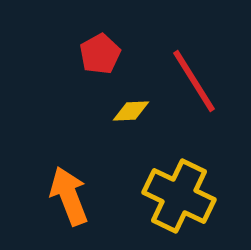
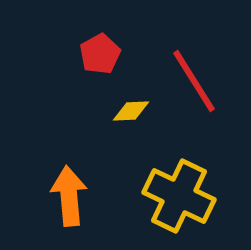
orange arrow: rotated 16 degrees clockwise
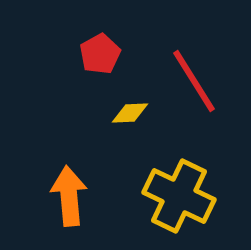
yellow diamond: moved 1 px left, 2 px down
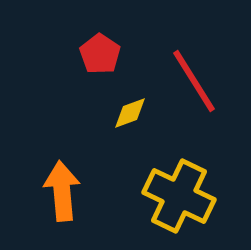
red pentagon: rotated 9 degrees counterclockwise
yellow diamond: rotated 18 degrees counterclockwise
orange arrow: moved 7 px left, 5 px up
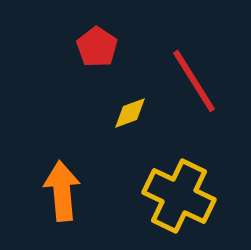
red pentagon: moved 3 px left, 7 px up
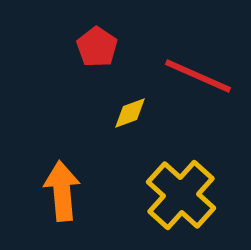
red line: moved 4 px right, 5 px up; rotated 34 degrees counterclockwise
yellow cross: moved 2 px right, 1 px up; rotated 16 degrees clockwise
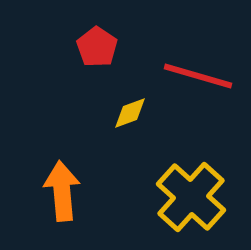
red line: rotated 8 degrees counterclockwise
yellow cross: moved 10 px right, 2 px down
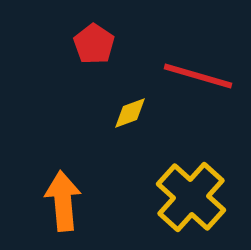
red pentagon: moved 3 px left, 3 px up
orange arrow: moved 1 px right, 10 px down
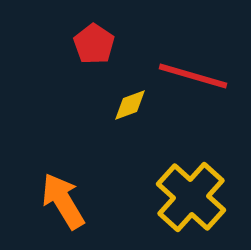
red line: moved 5 px left
yellow diamond: moved 8 px up
orange arrow: rotated 26 degrees counterclockwise
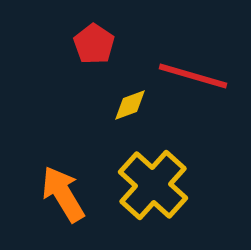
yellow cross: moved 38 px left, 12 px up
orange arrow: moved 7 px up
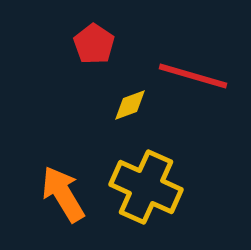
yellow cross: moved 7 px left, 2 px down; rotated 18 degrees counterclockwise
